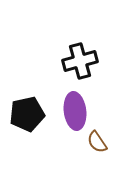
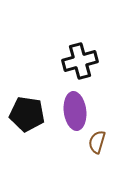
black pentagon: rotated 20 degrees clockwise
brown semicircle: rotated 50 degrees clockwise
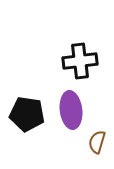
black cross: rotated 8 degrees clockwise
purple ellipse: moved 4 px left, 1 px up
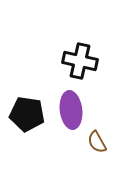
black cross: rotated 20 degrees clockwise
brown semicircle: rotated 45 degrees counterclockwise
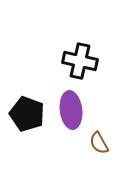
black pentagon: rotated 12 degrees clockwise
brown semicircle: moved 2 px right, 1 px down
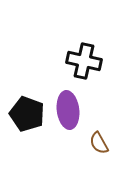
black cross: moved 4 px right
purple ellipse: moved 3 px left
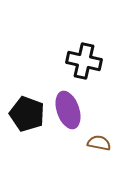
purple ellipse: rotated 12 degrees counterclockwise
brown semicircle: rotated 130 degrees clockwise
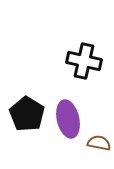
purple ellipse: moved 9 px down; rotated 6 degrees clockwise
black pentagon: rotated 12 degrees clockwise
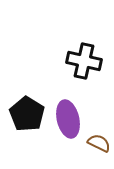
brown semicircle: rotated 15 degrees clockwise
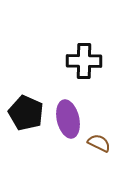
black cross: rotated 12 degrees counterclockwise
black pentagon: moved 1 px left, 1 px up; rotated 8 degrees counterclockwise
